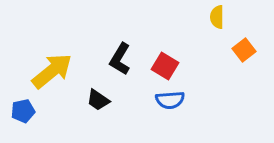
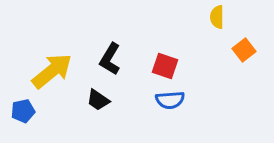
black L-shape: moved 10 px left
red square: rotated 12 degrees counterclockwise
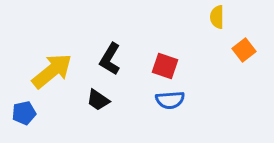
blue pentagon: moved 1 px right, 2 px down
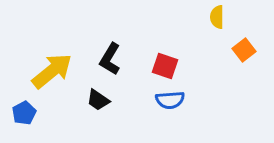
blue pentagon: rotated 15 degrees counterclockwise
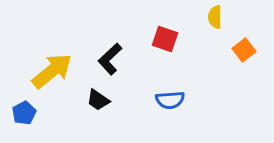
yellow semicircle: moved 2 px left
black L-shape: rotated 16 degrees clockwise
red square: moved 27 px up
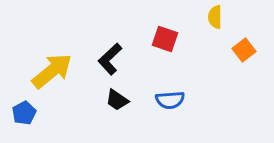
black trapezoid: moved 19 px right
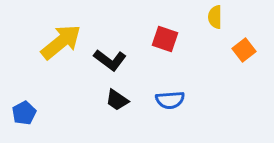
black L-shape: moved 1 px down; rotated 100 degrees counterclockwise
yellow arrow: moved 9 px right, 29 px up
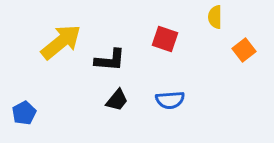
black L-shape: rotated 32 degrees counterclockwise
black trapezoid: rotated 85 degrees counterclockwise
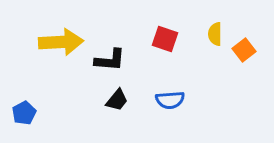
yellow semicircle: moved 17 px down
yellow arrow: rotated 36 degrees clockwise
